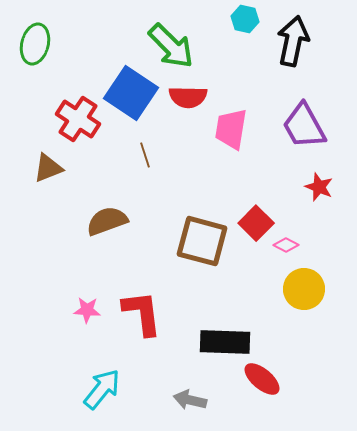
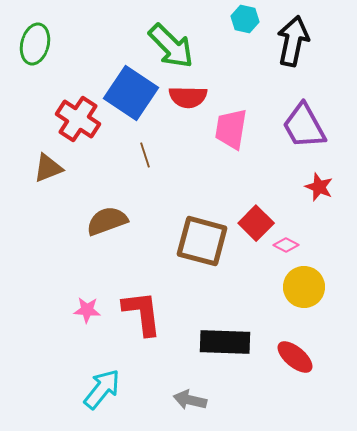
yellow circle: moved 2 px up
red ellipse: moved 33 px right, 22 px up
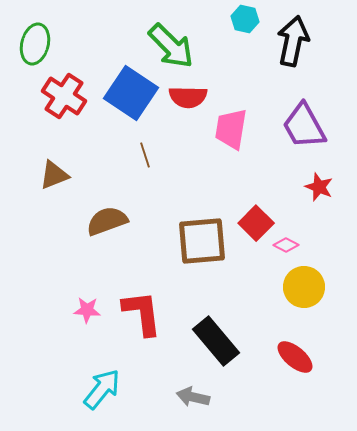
red cross: moved 14 px left, 23 px up
brown triangle: moved 6 px right, 7 px down
brown square: rotated 20 degrees counterclockwise
black rectangle: moved 9 px left, 1 px up; rotated 48 degrees clockwise
gray arrow: moved 3 px right, 3 px up
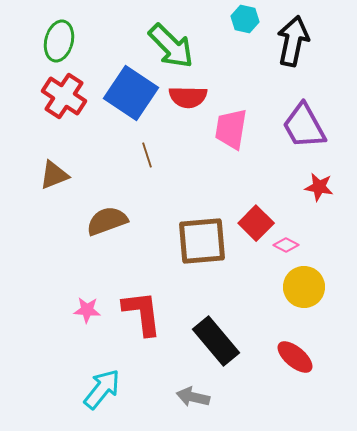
green ellipse: moved 24 px right, 3 px up
brown line: moved 2 px right
red star: rotated 12 degrees counterclockwise
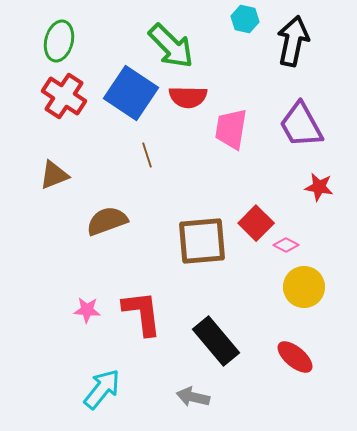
purple trapezoid: moved 3 px left, 1 px up
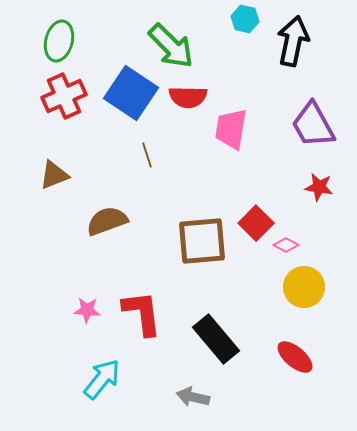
red cross: rotated 33 degrees clockwise
purple trapezoid: moved 12 px right
black rectangle: moved 2 px up
cyan arrow: moved 10 px up
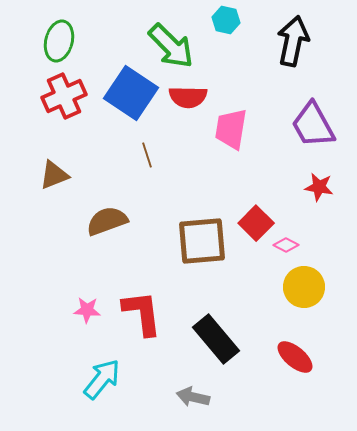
cyan hexagon: moved 19 px left, 1 px down
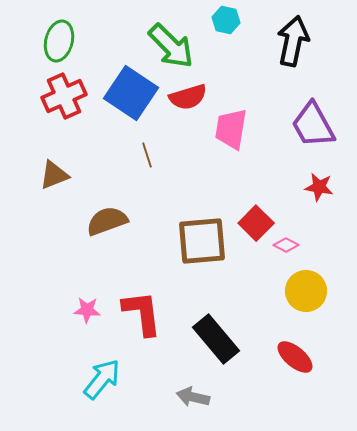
red semicircle: rotated 18 degrees counterclockwise
yellow circle: moved 2 px right, 4 px down
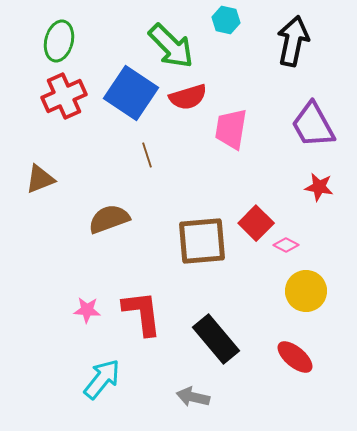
brown triangle: moved 14 px left, 4 px down
brown semicircle: moved 2 px right, 2 px up
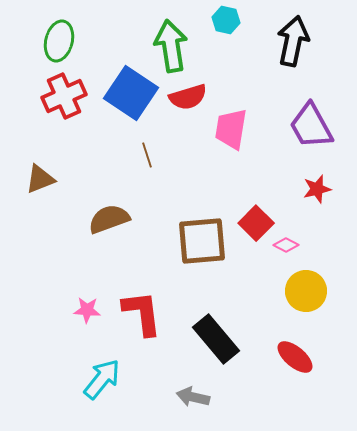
green arrow: rotated 144 degrees counterclockwise
purple trapezoid: moved 2 px left, 1 px down
red star: moved 2 px left, 2 px down; rotated 24 degrees counterclockwise
